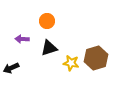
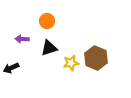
brown hexagon: rotated 20 degrees counterclockwise
yellow star: rotated 21 degrees counterclockwise
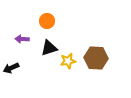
brown hexagon: rotated 20 degrees counterclockwise
yellow star: moved 3 px left, 2 px up
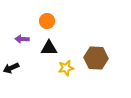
black triangle: rotated 18 degrees clockwise
yellow star: moved 2 px left, 7 px down
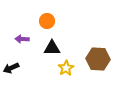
black triangle: moved 3 px right
brown hexagon: moved 2 px right, 1 px down
yellow star: rotated 21 degrees counterclockwise
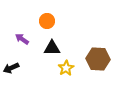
purple arrow: rotated 32 degrees clockwise
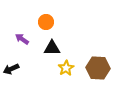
orange circle: moved 1 px left, 1 px down
brown hexagon: moved 9 px down
black arrow: moved 1 px down
